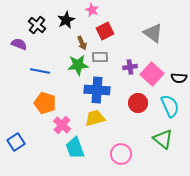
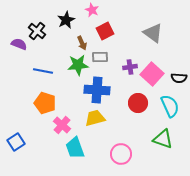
black cross: moved 6 px down
blue line: moved 3 px right
green triangle: rotated 20 degrees counterclockwise
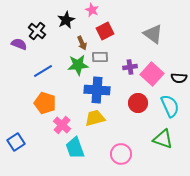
gray triangle: moved 1 px down
blue line: rotated 42 degrees counterclockwise
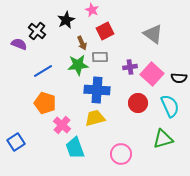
green triangle: rotated 35 degrees counterclockwise
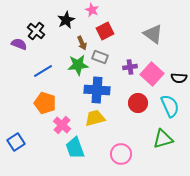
black cross: moved 1 px left
gray rectangle: rotated 21 degrees clockwise
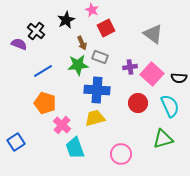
red square: moved 1 px right, 3 px up
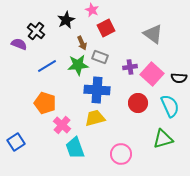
blue line: moved 4 px right, 5 px up
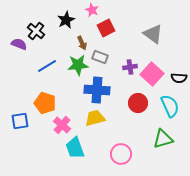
blue square: moved 4 px right, 21 px up; rotated 24 degrees clockwise
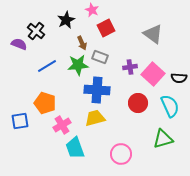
pink square: moved 1 px right
pink cross: rotated 18 degrees clockwise
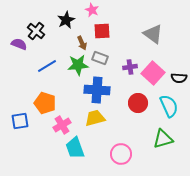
red square: moved 4 px left, 3 px down; rotated 24 degrees clockwise
gray rectangle: moved 1 px down
pink square: moved 1 px up
cyan semicircle: moved 1 px left
